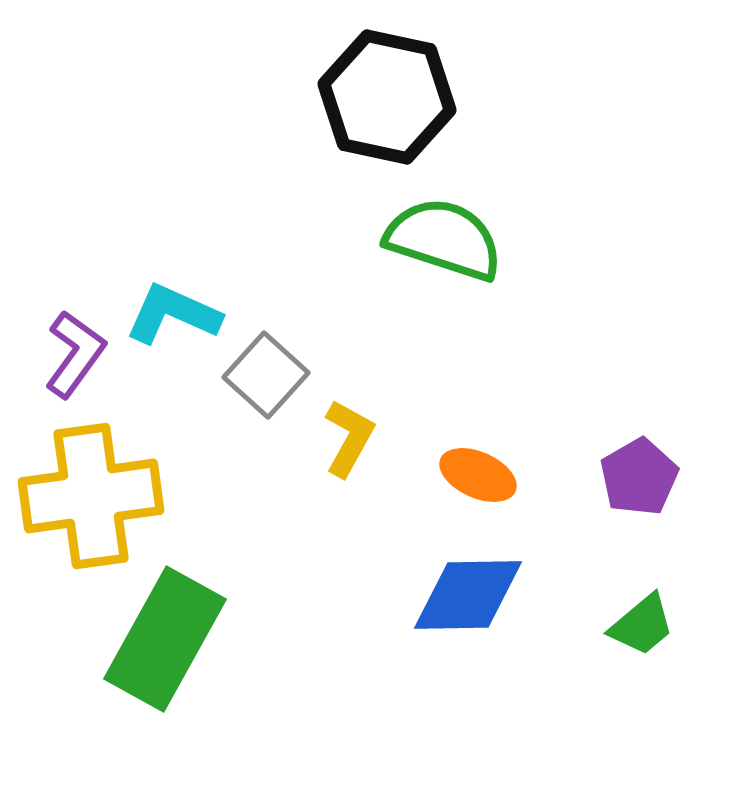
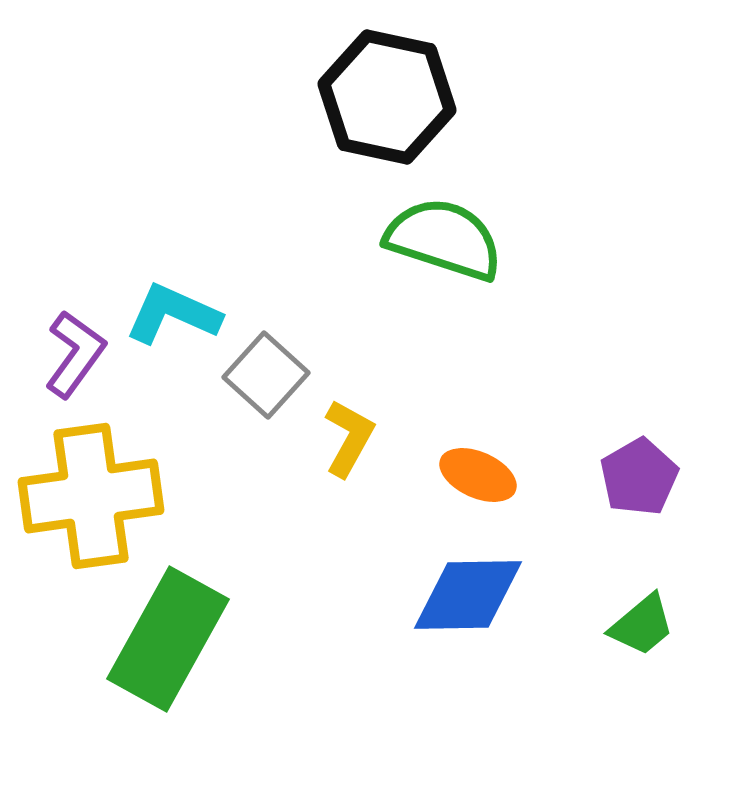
green rectangle: moved 3 px right
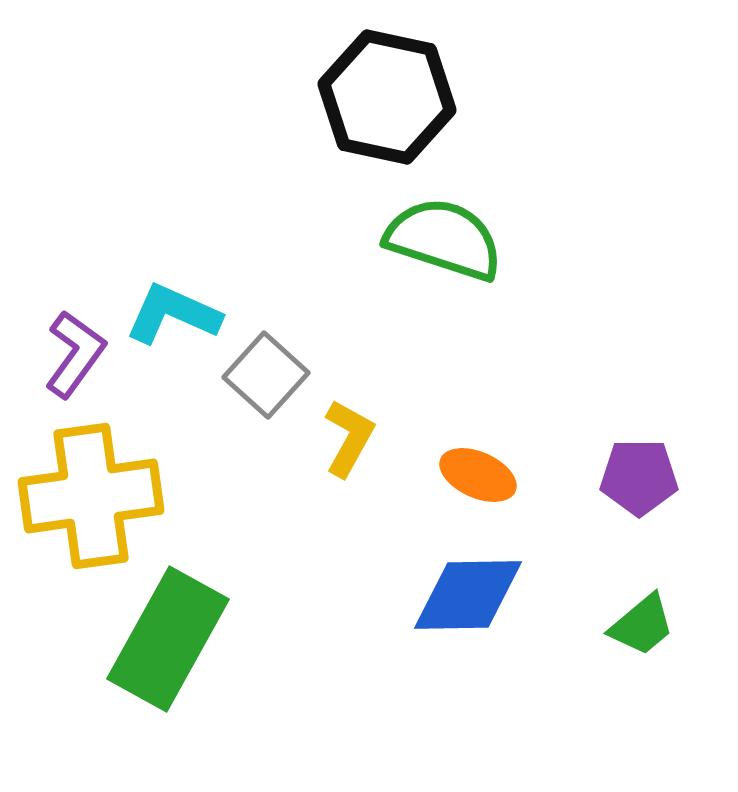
purple pentagon: rotated 30 degrees clockwise
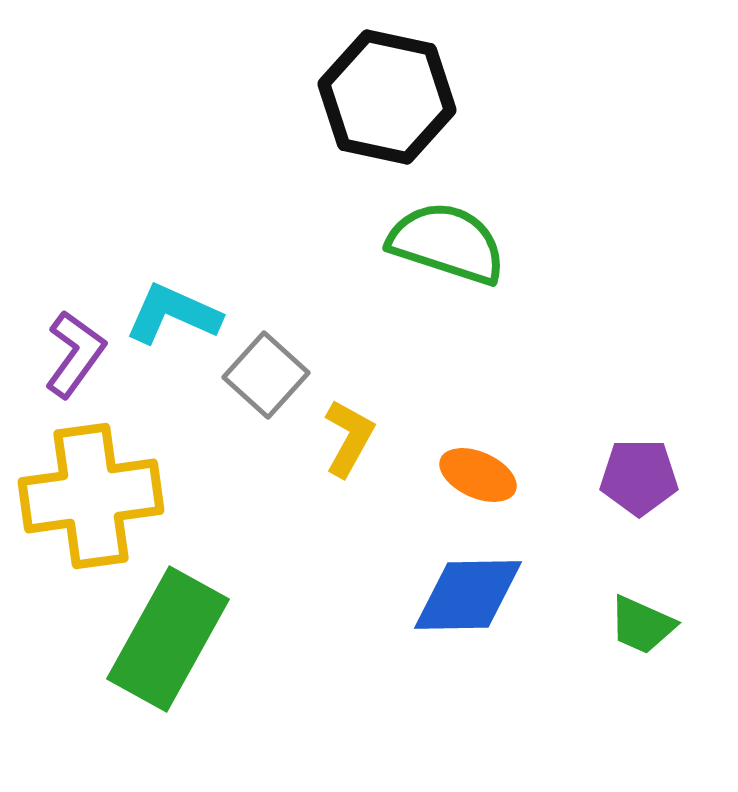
green semicircle: moved 3 px right, 4 px down
green trapezoid: rotated 64 degrees clockwise
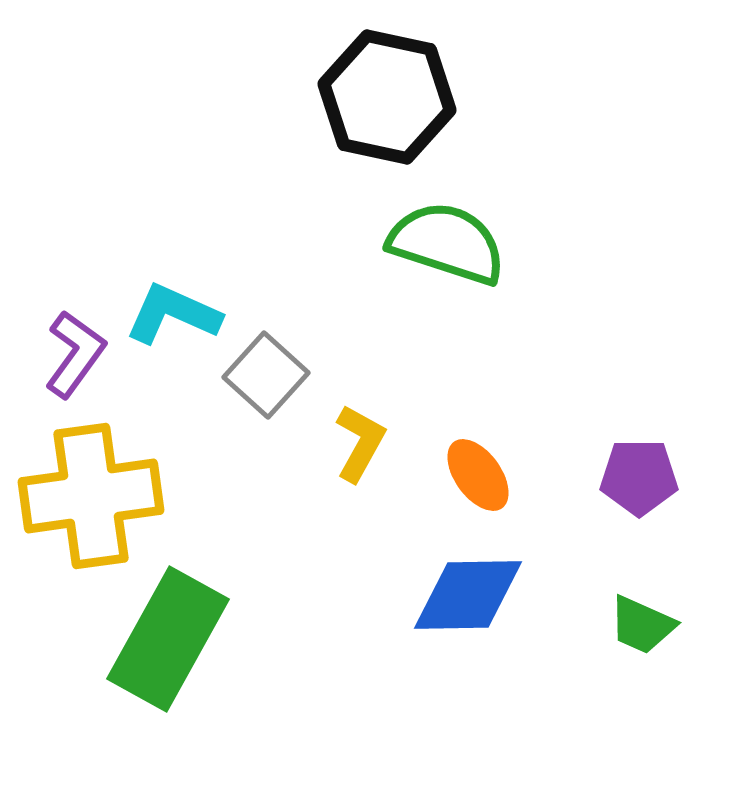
yellow L-shape: moved 11 px right, 5 px down
orange ellipse: rotated 30 degrees clockwise
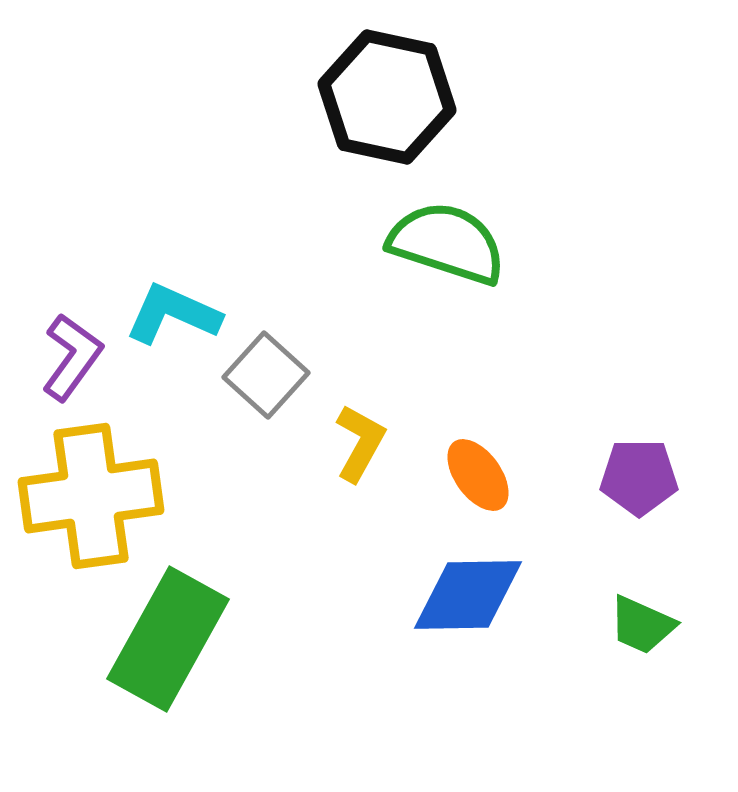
purple L-shape: moved 3 px left, 3 px down
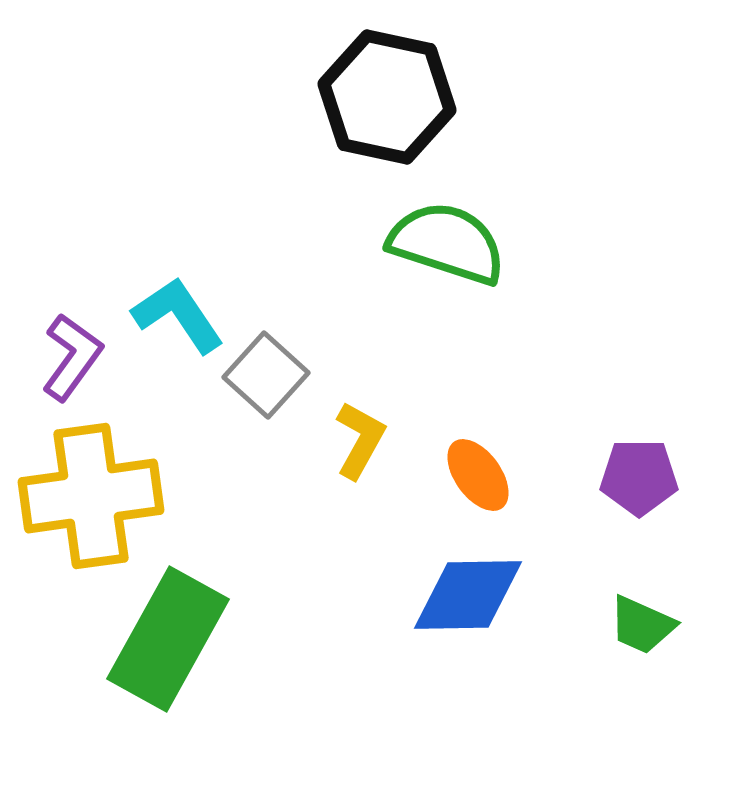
cyan L-shape: moved 5 px right, 1 px down; rotated 32 degrees clockwise
yellow L-shape: moved 3 px up
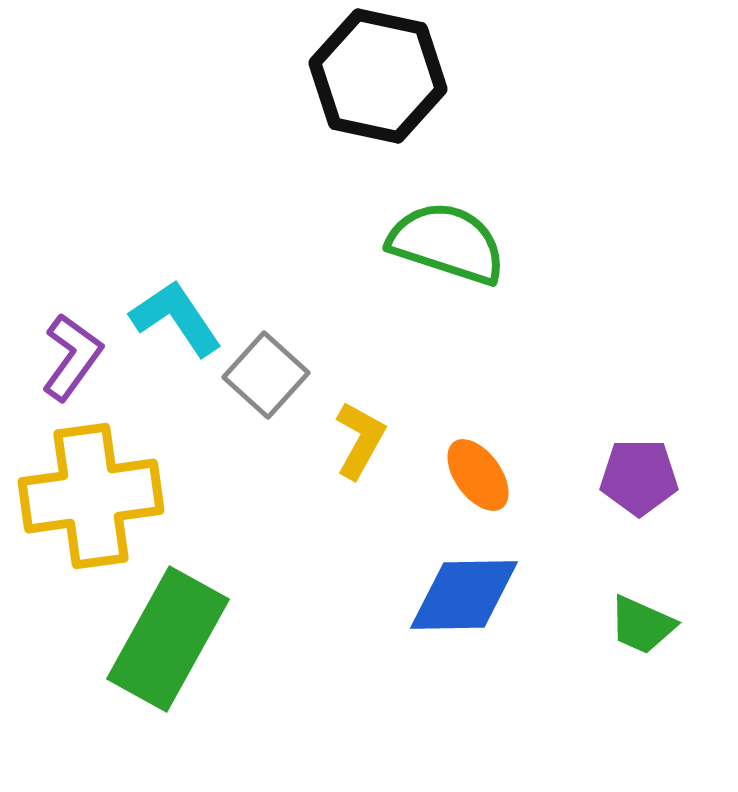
black hexagon: moved 9 px left, 21 px up
cyan L-shape: moved 2 px left, 3 px down
blue diamond: moved 4 px left
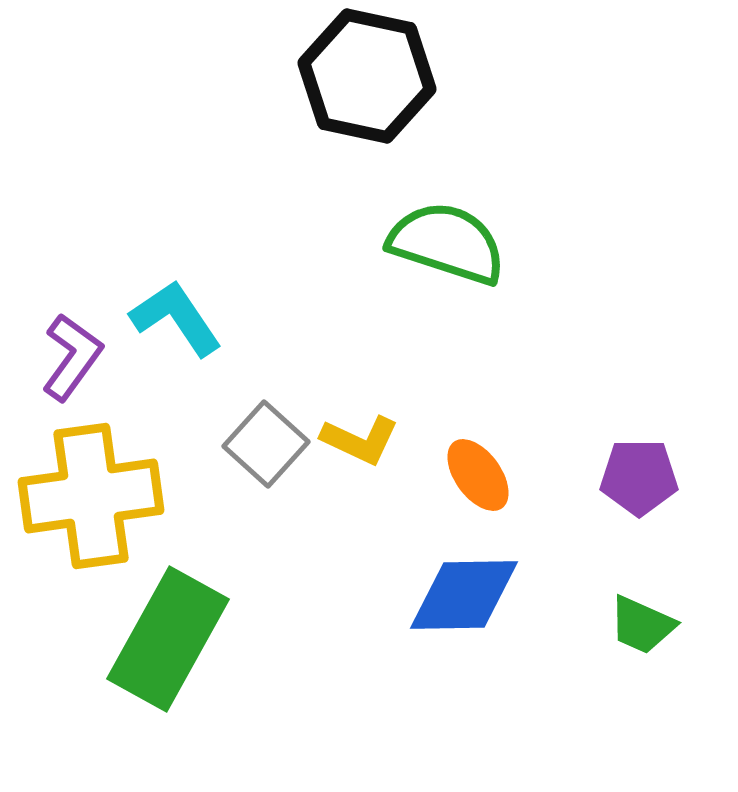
black hexagon: moved 11 px left
gray square: moved 69 px down
yellow L-shape: rotated 86 degrees clockwise
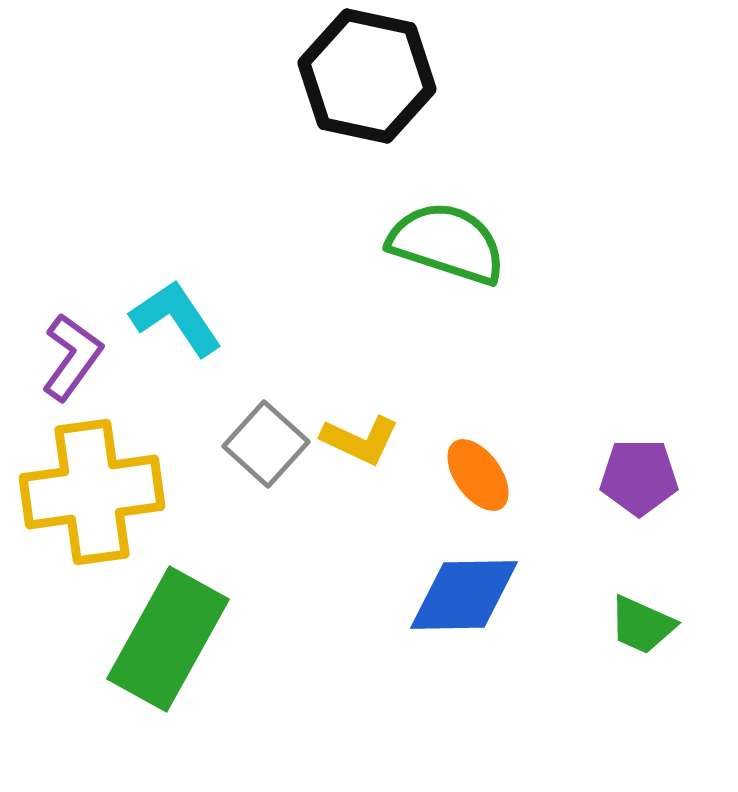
yellow cross: moved 1 px right, 4 px up
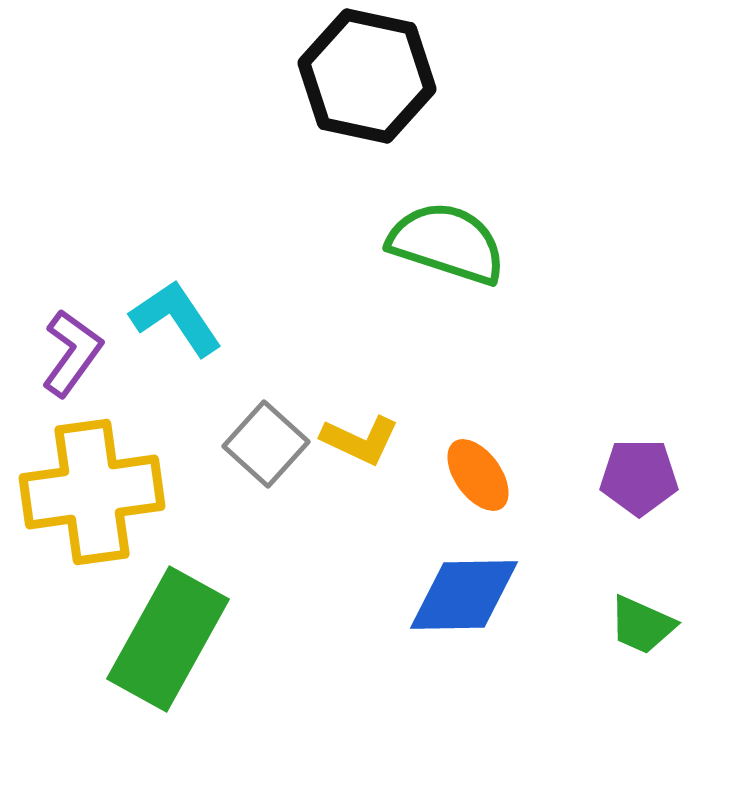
purple L-shape: moved 4 px up
